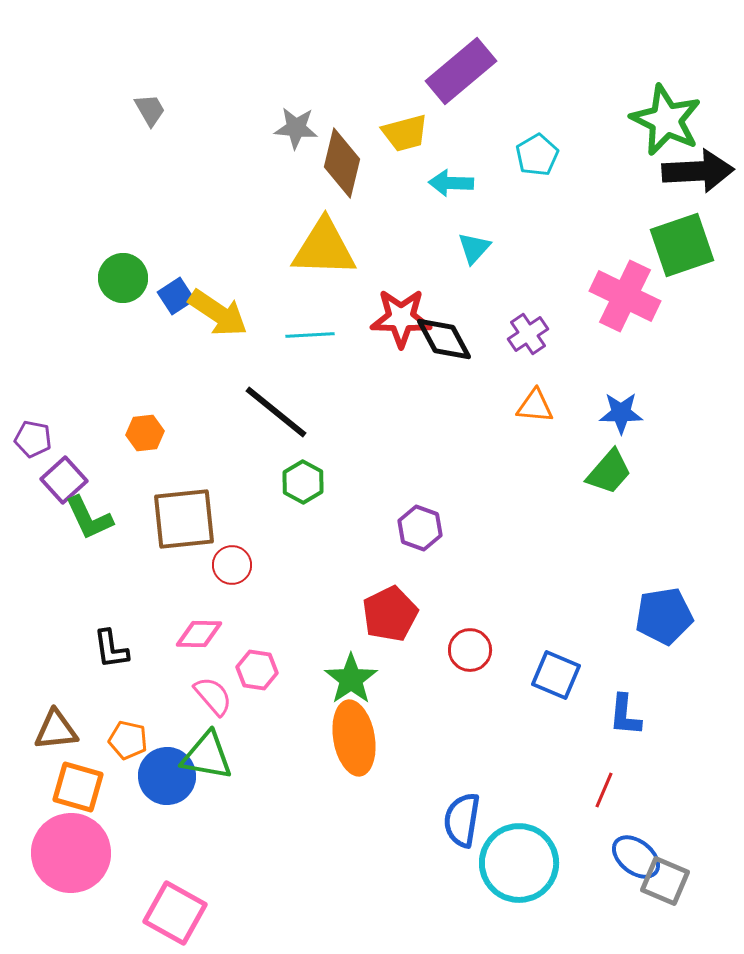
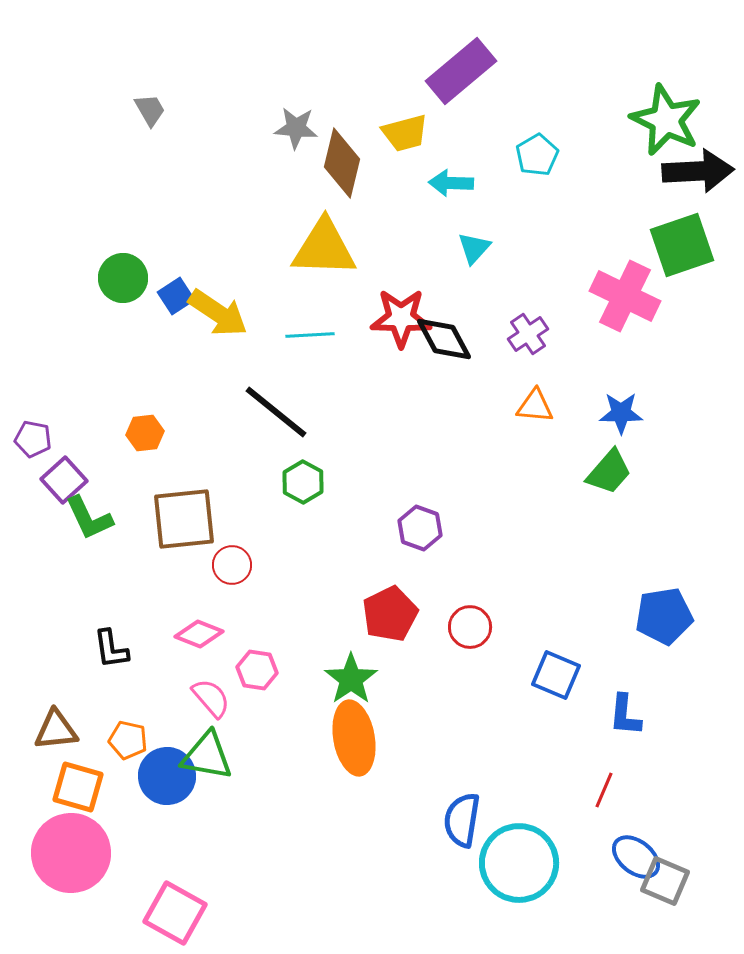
pink diamond at (199, 634): rotated 21 degrees clockwise
red circle at (470, 650): moved 23 px up
pink semicircle at (213, 696): moved 2 px left, 2 px down
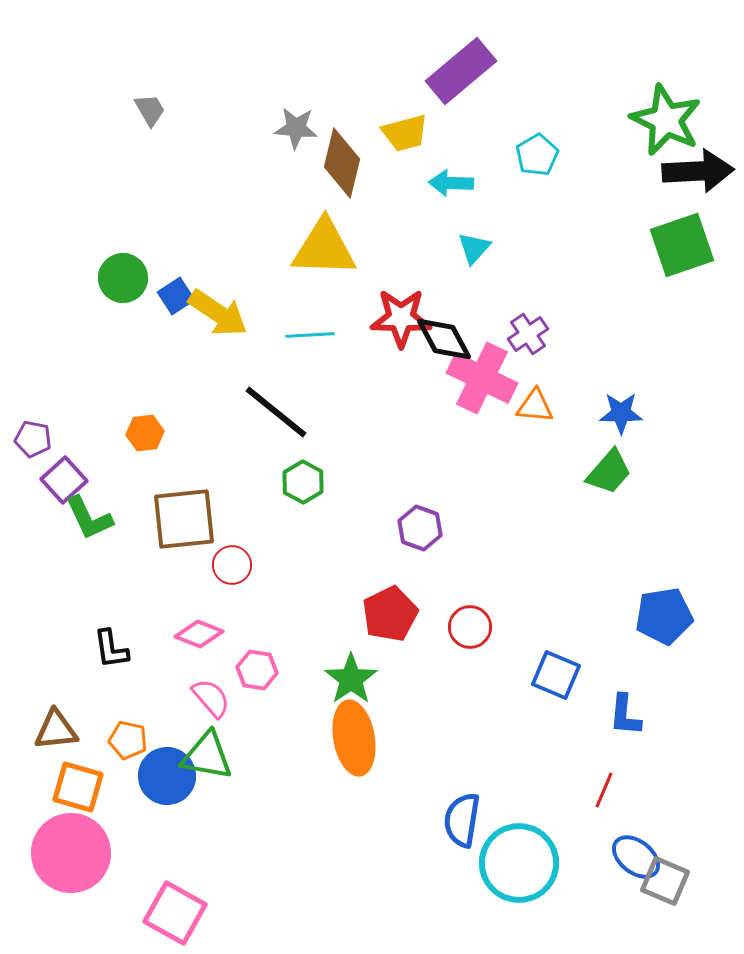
pink cross at (625, 296): moved 143 px left, 82 px down
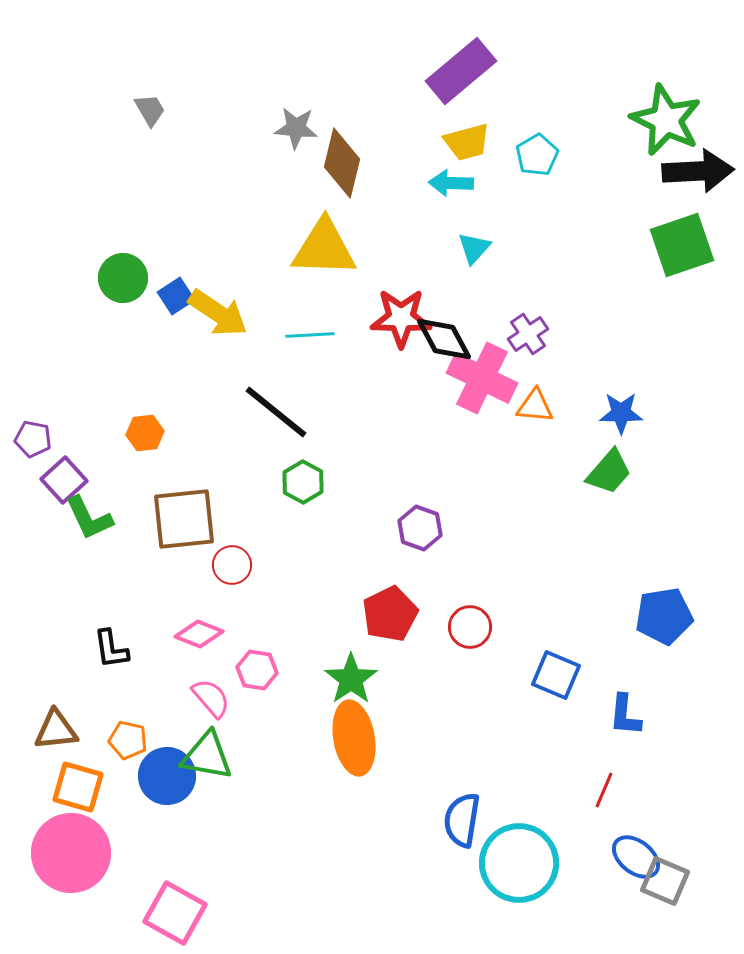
yellow trapezoid at (405, 133): moved 62 px right, 9 px down
